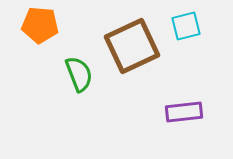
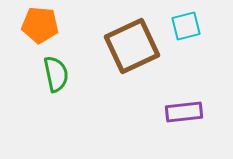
green semicircle: moved 23 px left; rotated 9 degrees clockwise
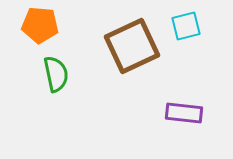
purple rectangle: moved 1 px down; rotated 12 degrees clockwise
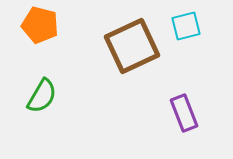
orange pentagon: rotated 9 degrees clockwise
green semicircle: moved 14 px left, 22 px down; rotated 42 degrees clockwise
purple rectangle: rotated 63 degrees clockwise
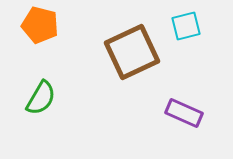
brown square: moved 6 px down
green semicircle: moved 1 px left, 2 px down
purple rectangle: rotated 45 degrees counterclockwise
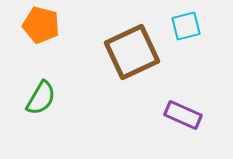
orange pentagon: moved 1 px right
purple rectangle: moved 1 px left, 2 px down
